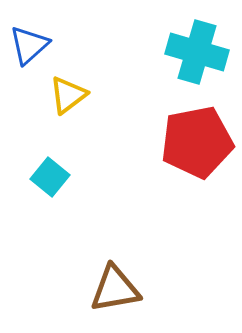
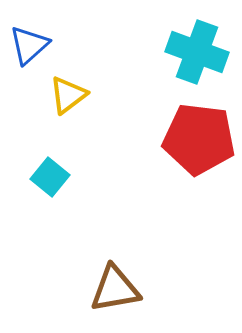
cyan cross: rotated 4 degrees clockwise
red pentagon: moved 2 px right, 3 px up; rotated 18 degrees clockwise
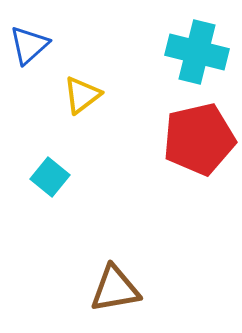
cyan cross: rotated 6 degrees counterclockwise
yellow triangle: moved 14 px right
red pentagon: rotated 20 degrees counterclockwise
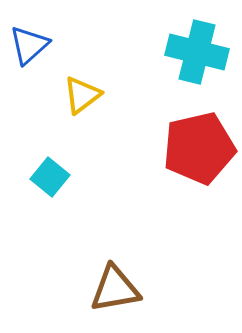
red pentagon: moved 9 px down
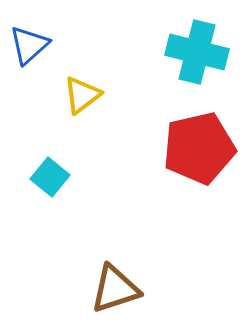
brown triangle: rotated 8 degrees counterclockwise
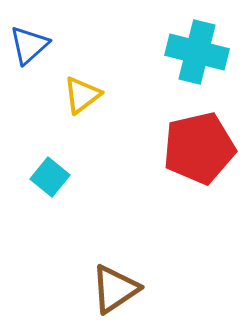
brown triangle: rotated 16 degrees counterclockwise
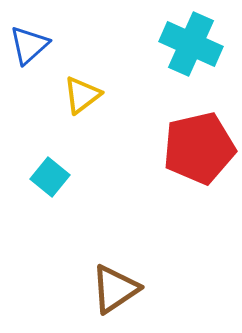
cyan cross: moved 6 px left, 8 px up; rotated 10 degrees clockwise
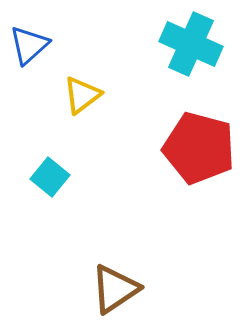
red pentagon: rotated 28 degrees clockwise
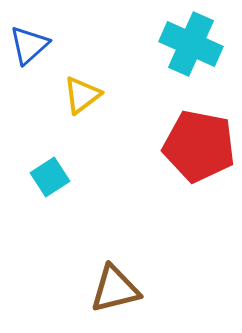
red pentagon: moved 2 px up; rotated 4 degrees counterclockwise
cyan square: rotated 18 degrees clockwise
brown triangle: rotated 20 degrees clockwise
